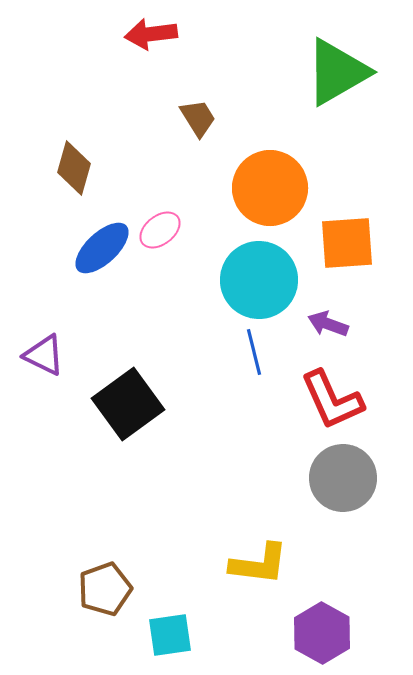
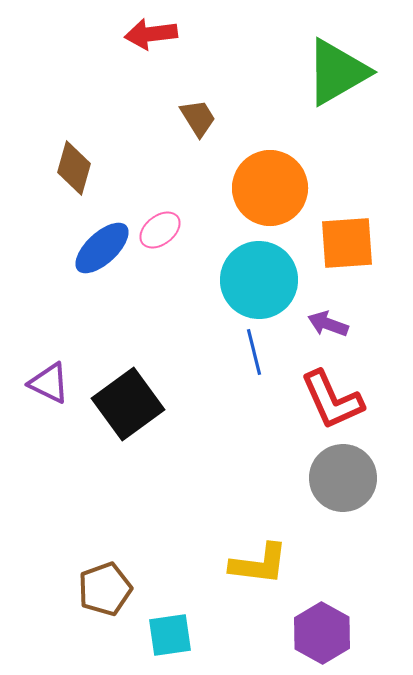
purple triangle: moved 5 px right, 28 px down
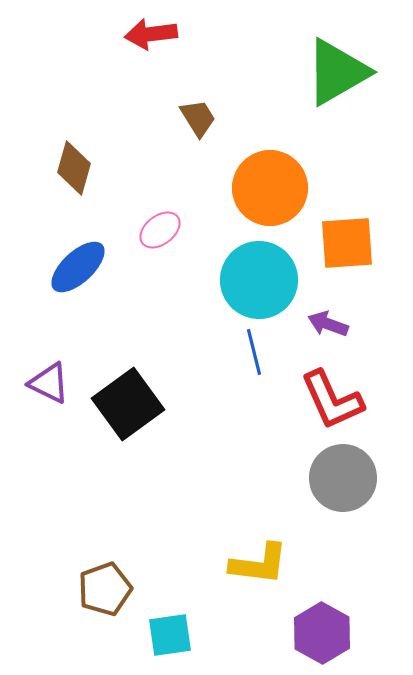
blue ellipse: moved 24 px left, 19 px down
